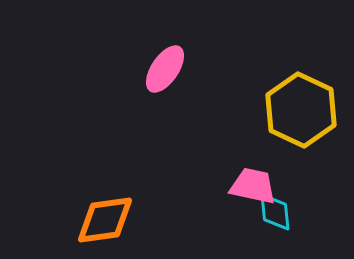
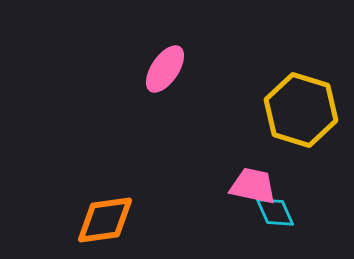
yellow hexagon: rotated 8 degrees counterclockwise
cyan diamond: rotated 18 degrees counterclockwise
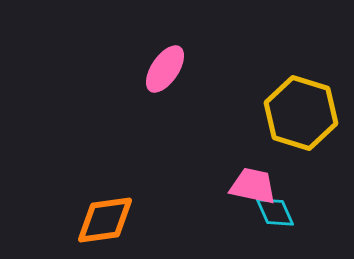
yellow hexagon: moved 3 px down
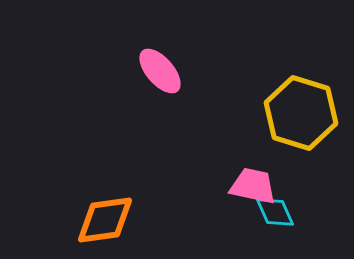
pink ellipse: moved 5 px left, 2 px down; rotated 75 degrees counterclockwise
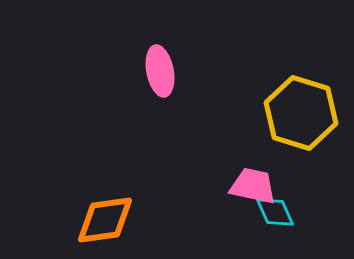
pink ellipse: rotated 30 degrees clockwise
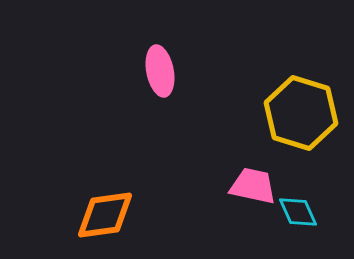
cyan diamond: moved 23 px right
orange diamond: moved 5 px up
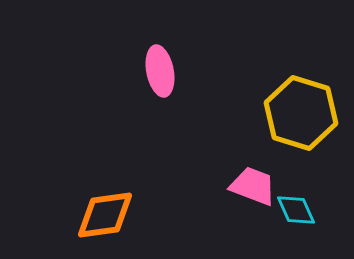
pink trapezoid: rotated 9 degrees clockwise
cyan diamond: moved 2 px left, 2 px up
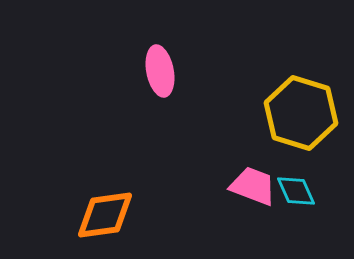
cyan diamond: moved 19 px up
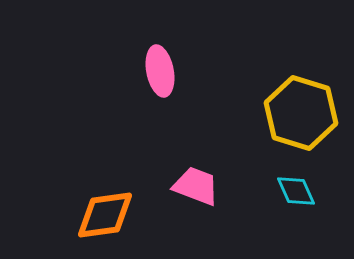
pink trapezoid: moved 57 px left
